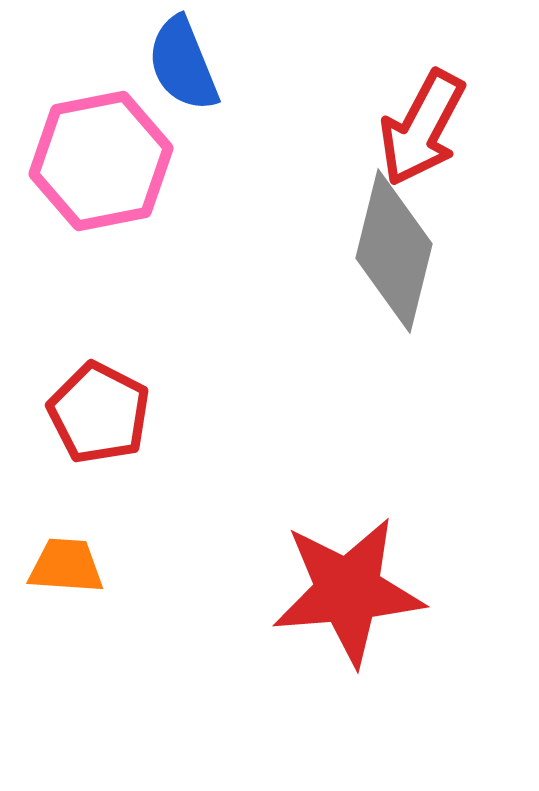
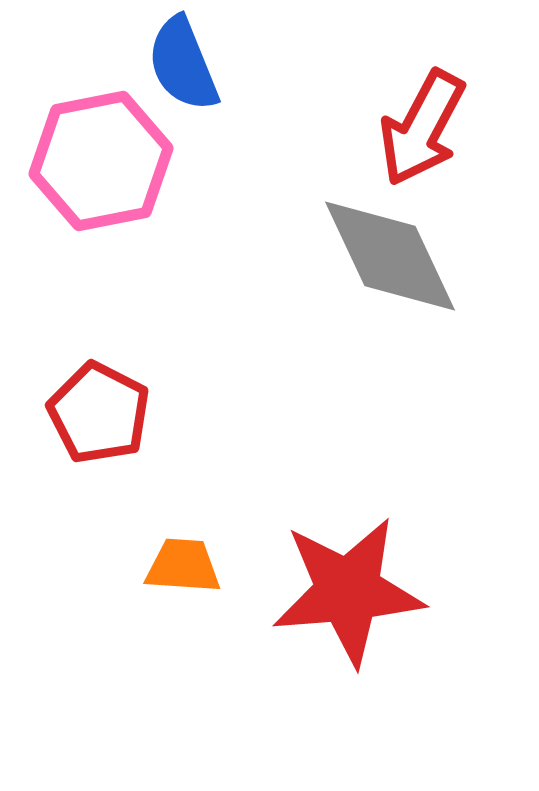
gray diamond: moved 4 px left, 5 px down; rotated 39 degrees counterclockwise
orange trapezoid: moved 117 px right
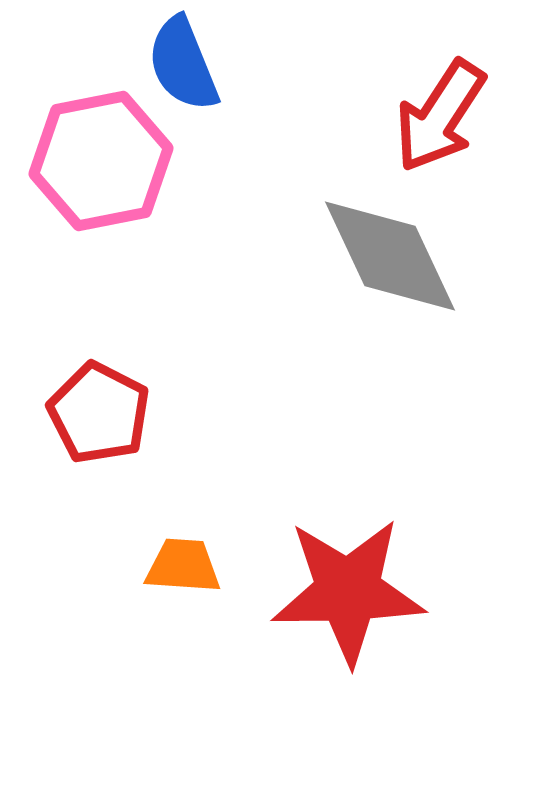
red arrow: moved 18 px right, 12 px up; rotated 5 degrees clockwise
red star: rotated 4 degrees clockwise
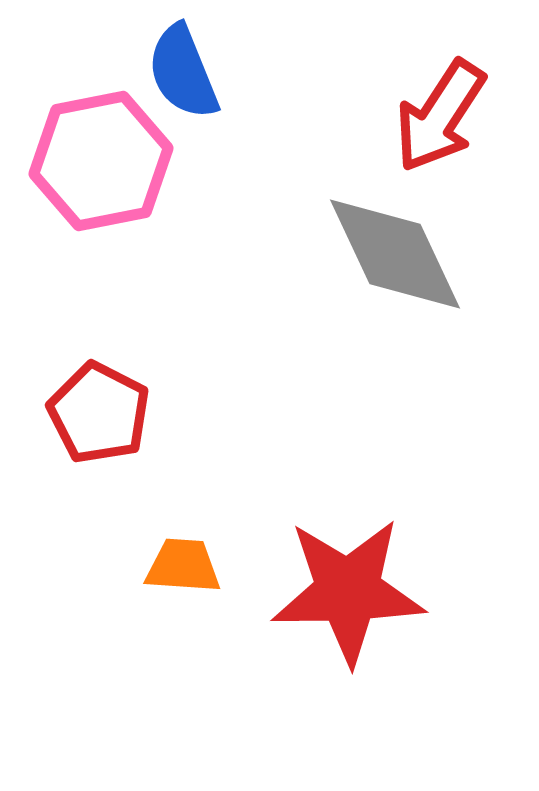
blue semicircle: moved 8 px down
gray diamond: moved 5 px right, 2 px up
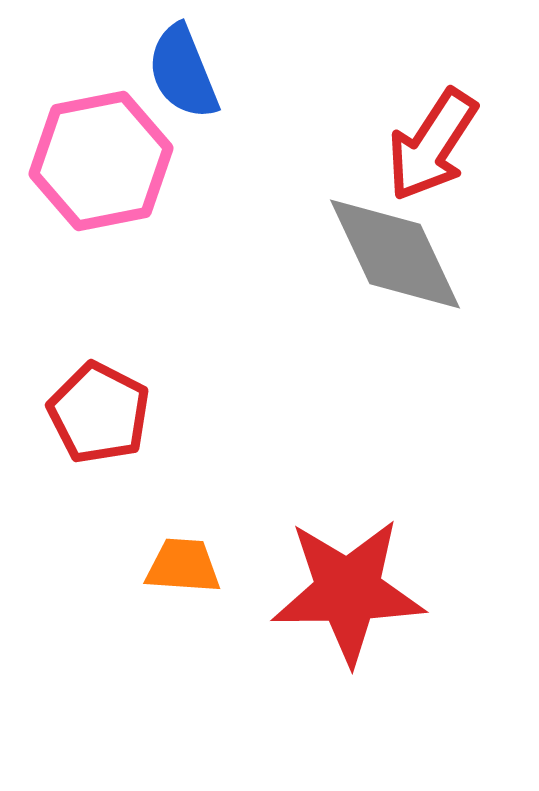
red arrow: moved 8 px left, 29 px down
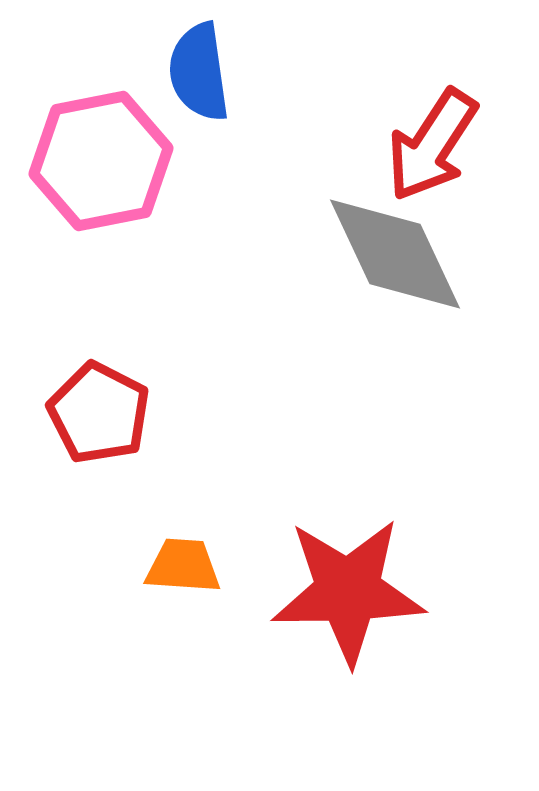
blue semicircle: moved 16 px right; rotated 14 degrees clockwise
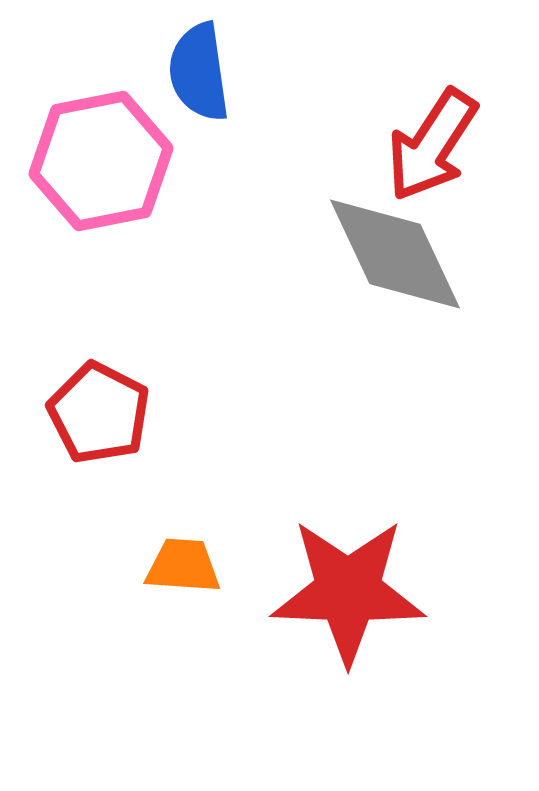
red star: rotated 3 degrees clockwise
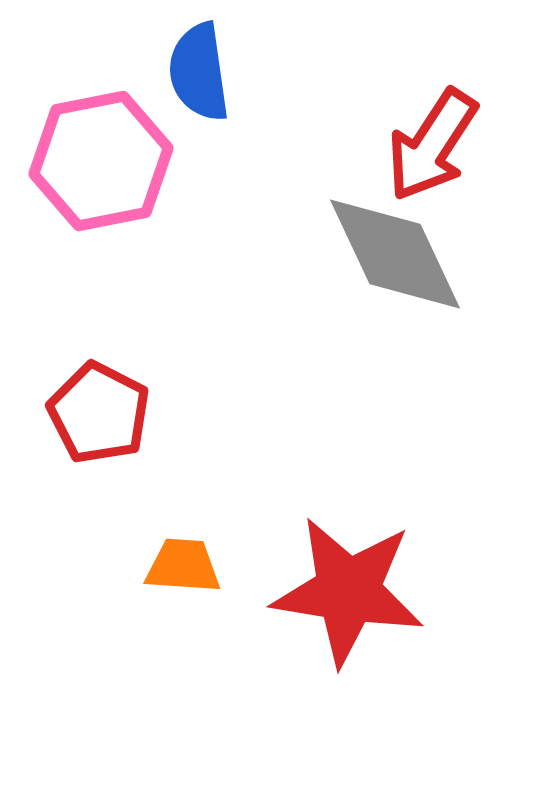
red star: rotated 7 degrees clockwise
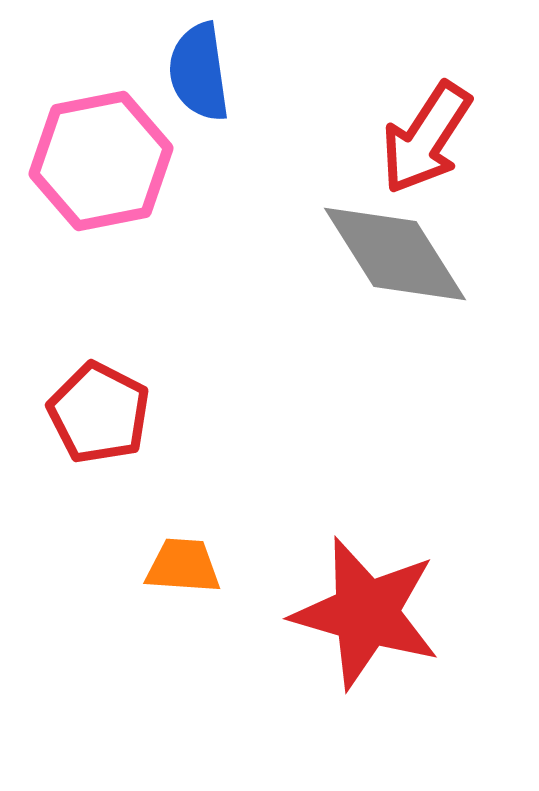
red arrow: moved 6 px left, 7 px up
gray diamond: rotated 7 degrees counterclockwise
red star: moved 18 px right, 22 px down; rotated 7 degrees clockwise
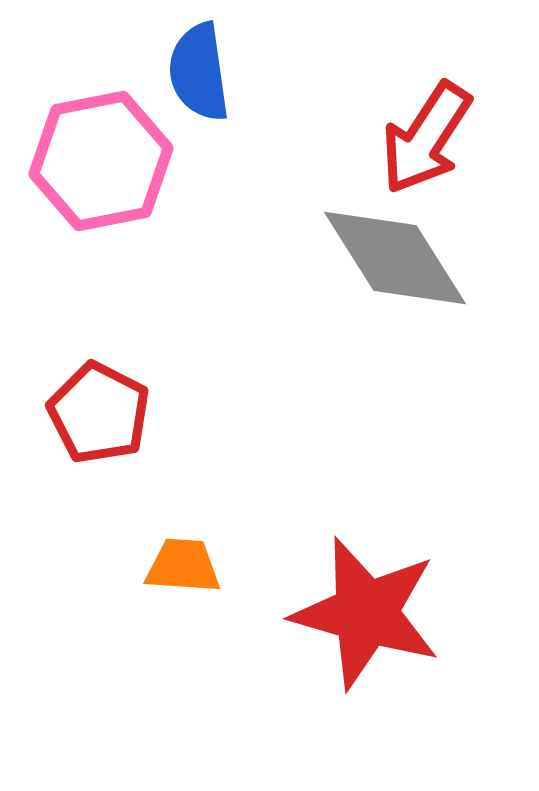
gray diamond: moved 4 px down
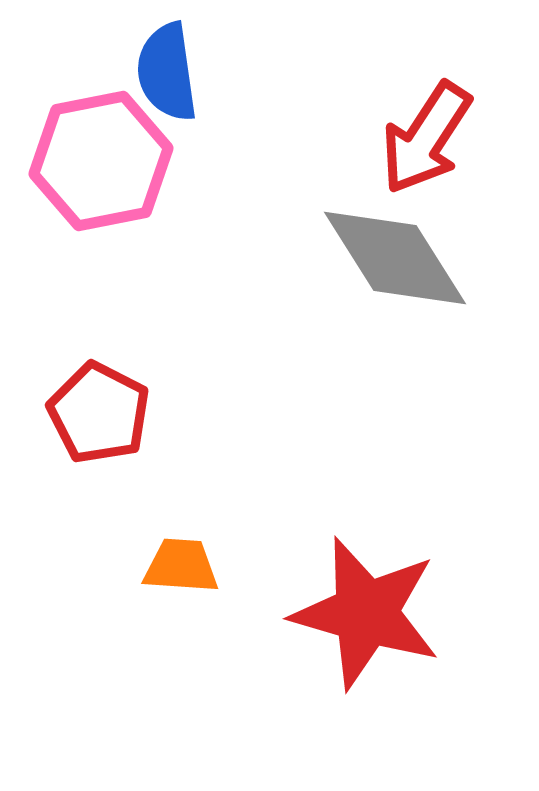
blue semicircle: moved 32 px left
orange trapezoid: moved 2 px left
